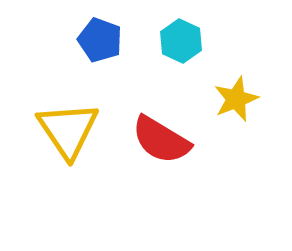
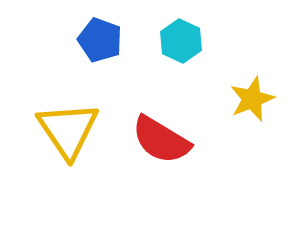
yellow star: moved 16 px right
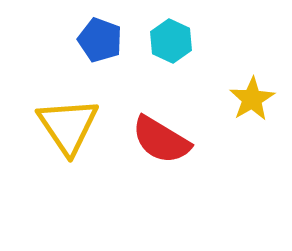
cyan hexagon: moved 10 px left
yellow star: rotated 9 degrees counterclockwise
yellow triangle: moved 4 px up
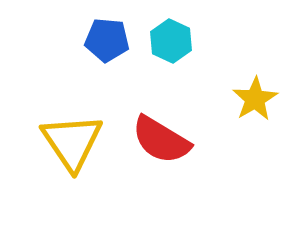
blue pentagon: moved 7 px right; rotated 15 degrees counterclockwise
yellow star: moved 3 px right
yellow triangle: moved 4 px right, 16 px down
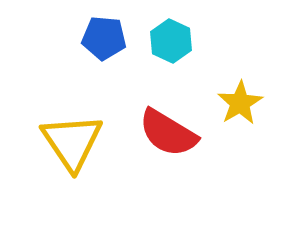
blue pentagon: moved 3 px left, 2 px up
yellow star: moved 15 px left, 4 px down
red semicircle: moved 7 px right, 7 px up
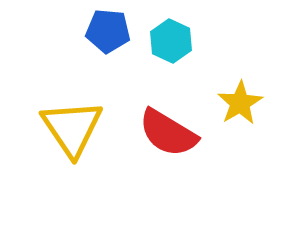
blue pentagon: moved 4 px right, 7 px up
yellow triangle: moved 14 px up
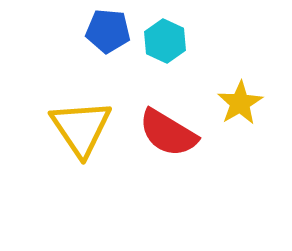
cyan hexagon: moved 6 px left
yellow triangle: moved 9 px right
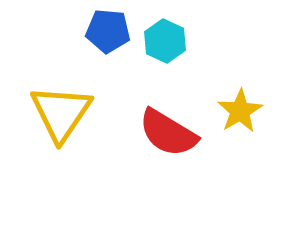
yellow star: moved 8 px down
yellow triangle: moved 20 px left, 15 px up; rotated 8 degrees clockwise
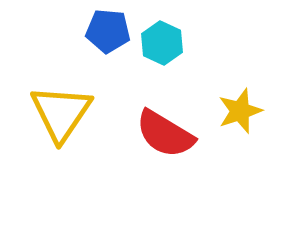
cyan hexagon: moved 3 px left, 2 px down
yellow star: rotated 12 degrees clockwise
red semicircle: moved 3 px left, 1 px down
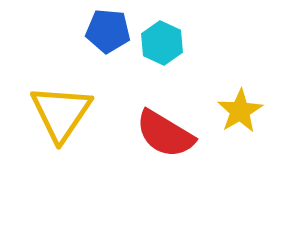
yellow star: rotated 12 degrees counterclockwise
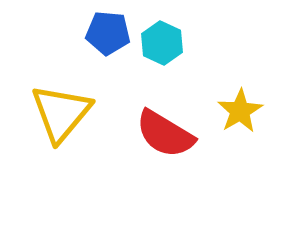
blue pentagon: moved 2 px down
yellow triangle: rotated 6 degrees clockwise
